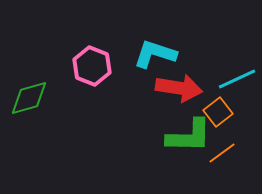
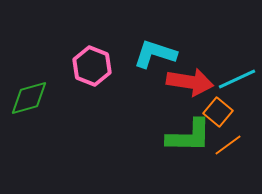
red arrow: moved 11 px right, 6 px up
orange square: rotated 12 degrees counterclockwise
orange line: moved 6 px right, 8 px up
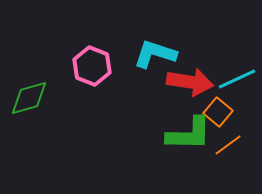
green L-shape: moved 2 px up
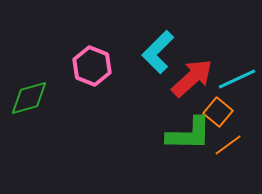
cyan L-shape: moved 3 px right, 2 px up; rotated 63 degrees counterclockwise
red arrow: moved 2 px right, 4 px up; rotated 51 degrees counterclockwise
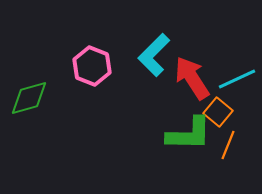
cyan L-shape: moved 4 px left, 3 px down
red arrow: rotated 81 degrees counterclockwise
orange line: rotated 32 degrees counterclockwise
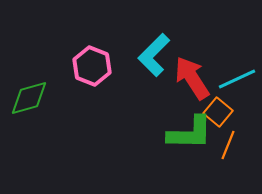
green L-shape: moved 1 px right, 1 px up
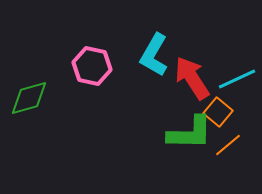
cyan L-shape: rotated 15 degrees counterclockwise
pink hexagon: rotated 9 degrees counterclockwise
orange line: rotated 28 degrees clockwise
